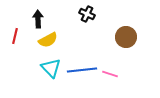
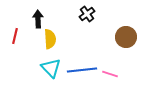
black cross: rotated 28 degrees clockwise
yellow semicircle: moved 2 px right, 1 px up; rotated 66 degrees counterclockwise
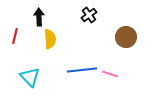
black cross: moved 2 px right, 1 px down
black arrow: moved 1 px right, 2 px up
cyan triangle: moved 21 px left, 9 px down
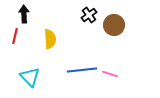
black arrow: moved 15 px left, 3 px up
brown circle: moved 12 px left, 12 px up
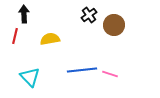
yellow semicircle: rotated 96 degrees counterclockwise
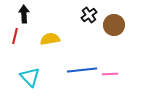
pink line: rotated 21 degrees counterclockwise
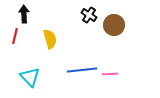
black cross: rotated 21 degrees counterclockwise
yellow semicircle: rotated 84 degrees clockwise
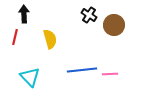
red line: moved 1 px down
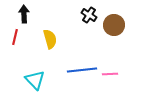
cyan triangle: moved 5 px right, 3 px down
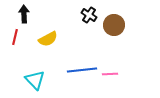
yellow semicircle: moved 2 px left; rotated 78 degrees clockwise
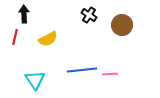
brown circle: moved 8 px right
cyan triangle: rotated 10 degrees clockwise
